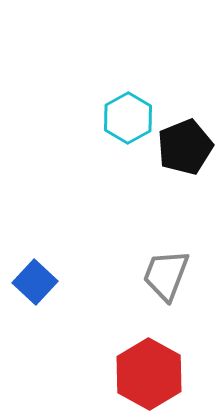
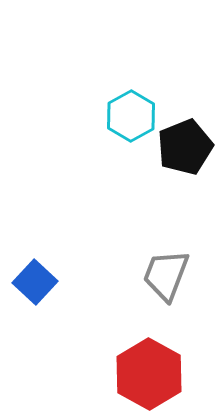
cyan hexagon: moved 3 px right, 2 px up
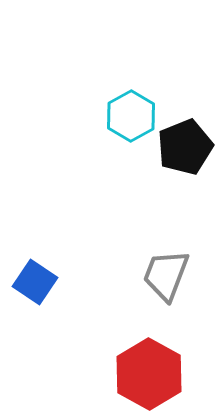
blue square: rotated 9 degrees counterclockwise
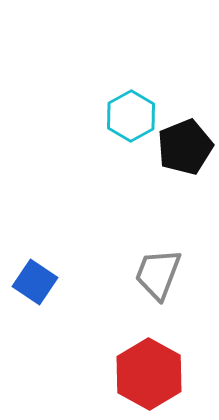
gray trapezoid: moved 8 px left, 1 px up
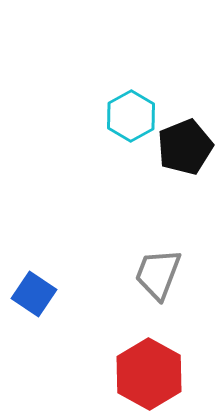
blue square: moved 1 px left, 12 px down
